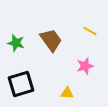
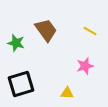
brown trapezoid: moved 5 px left, 10 px up
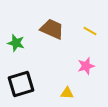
brown trapezoid: moved 6 px right, 1 px up; rotated 30 degrees counterclockwise
pink star: moved 1 px right
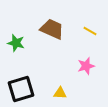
black square: moved 5 px down
yellow triangle: moved 7 px left
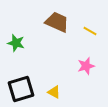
brown trapezoid: moved 5 px right, 7 px up
yellow triangle: moved 6 px left, 1 px up; rotated 24 degrees clockwise
